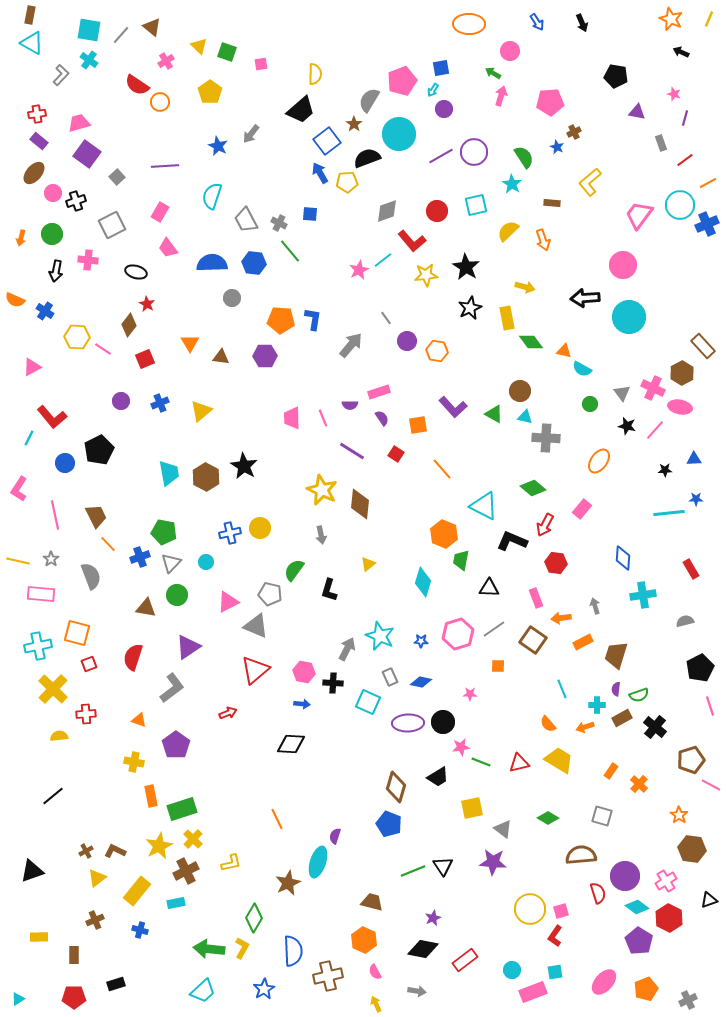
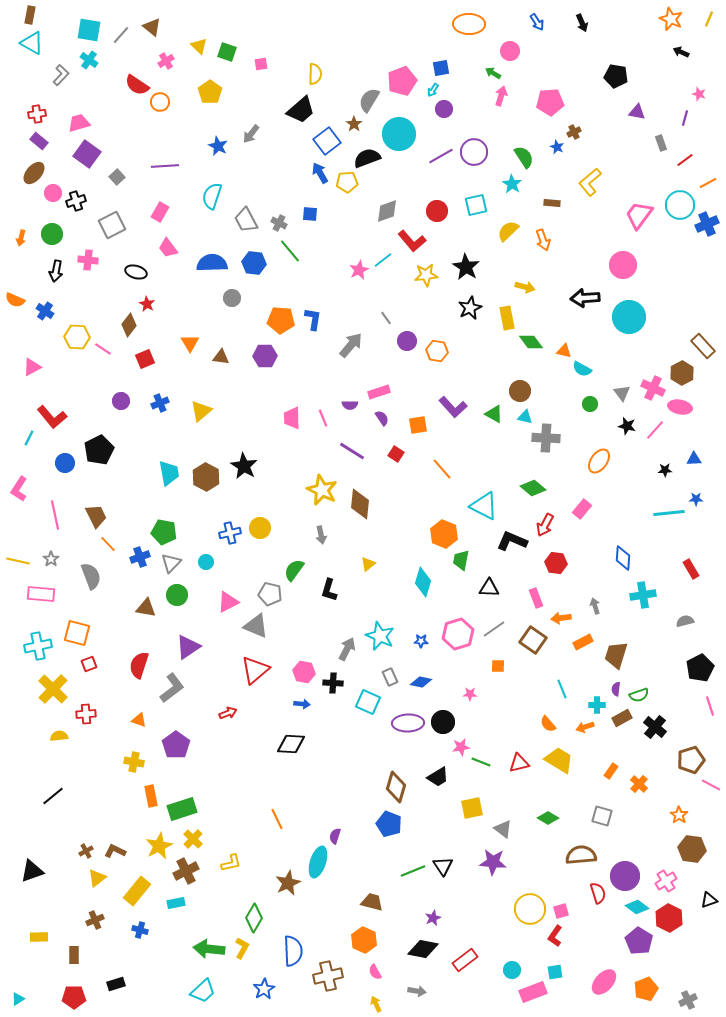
pink star at (674, 94): moved 25 px right
red semicircle at (133, 657): moved 6 px right, 8 px down
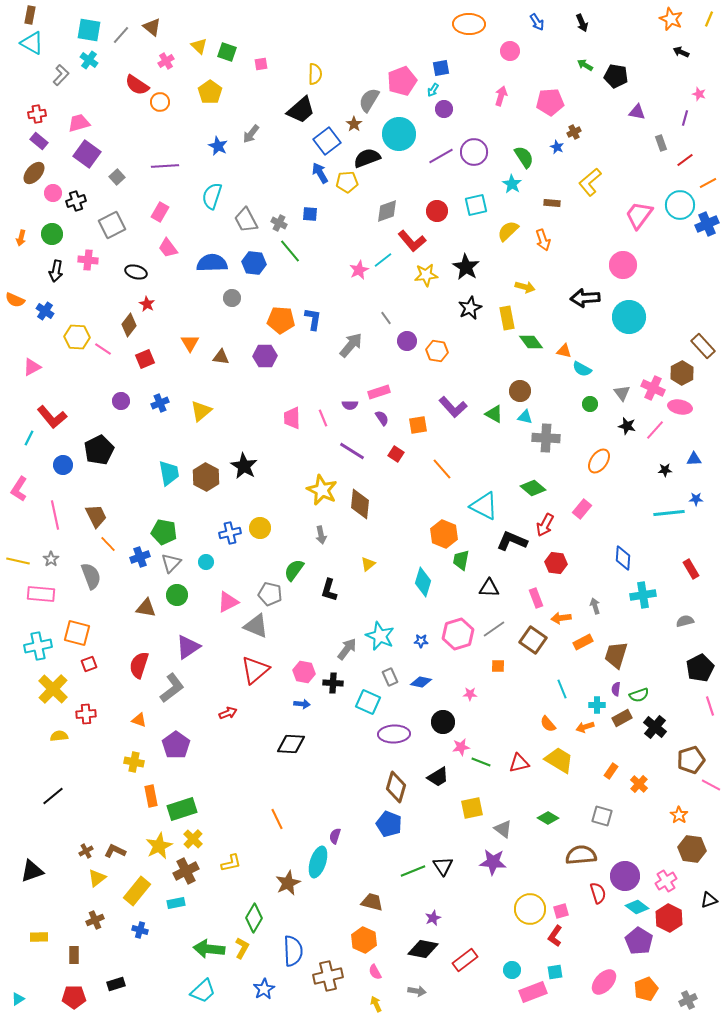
green arrow at (493, 73): moved 92 px right, 8 px up
blue circle at (65, 463): moved 2 px left, 2 px down
gray arrow at (347, 649): rotated 10 degrees clockwise
purple ellipse at (408, 723): moved 14 px left, 11 px down
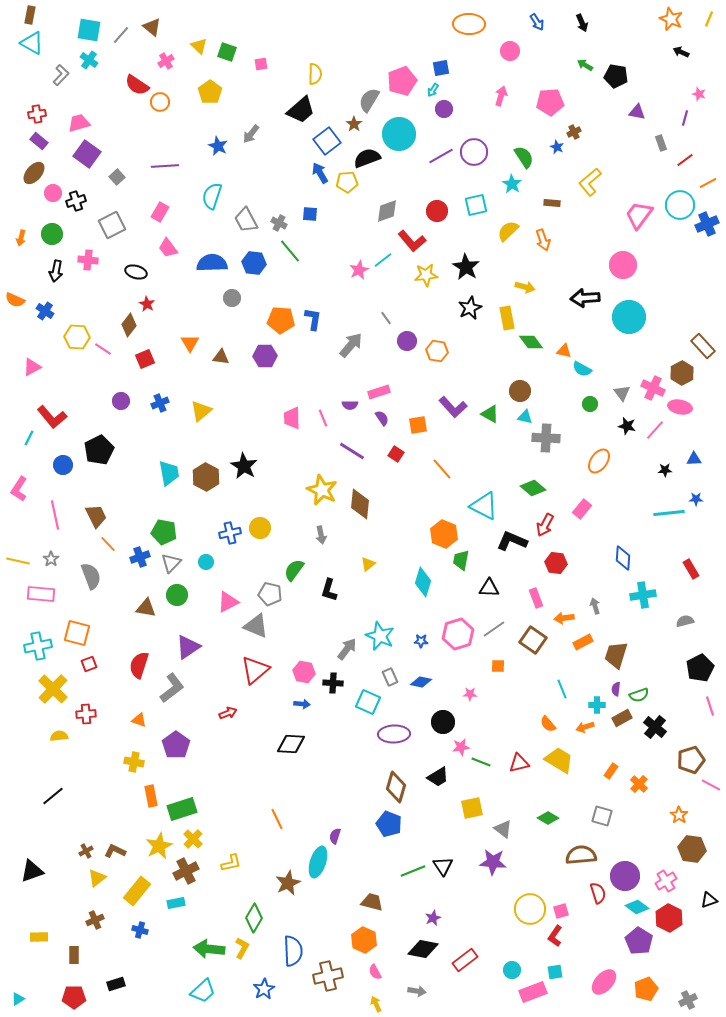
green triangle at (494, 414): moved 4 px left
orange arrow at (561, 618): moved 3 px right
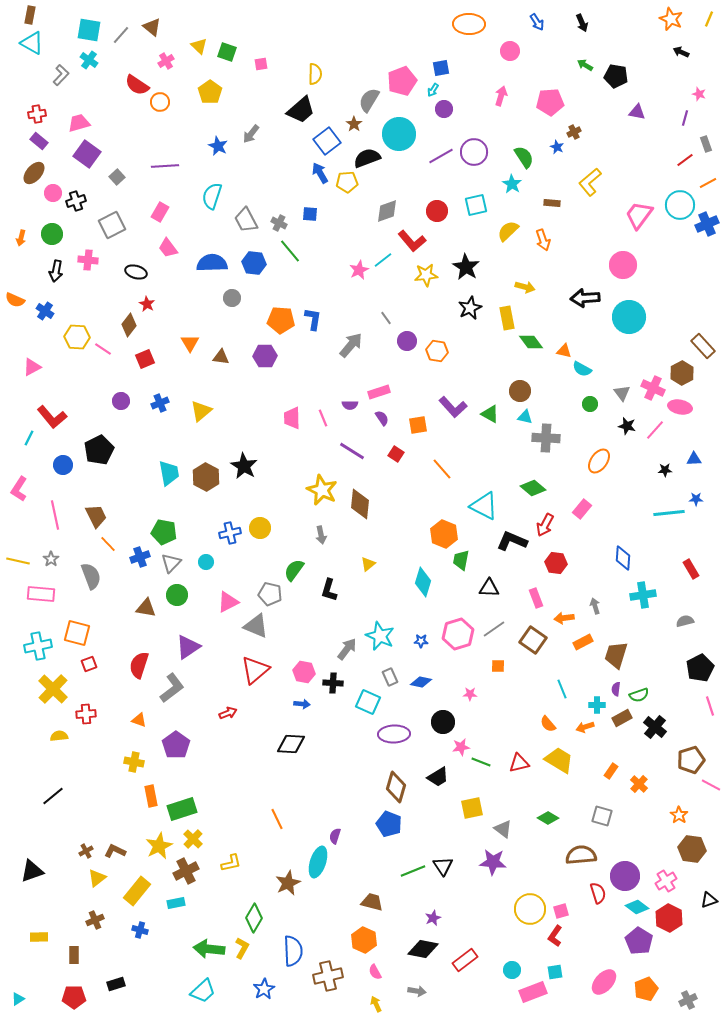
gray rectangle at (661, 143): moved 45 px right, 1 px down
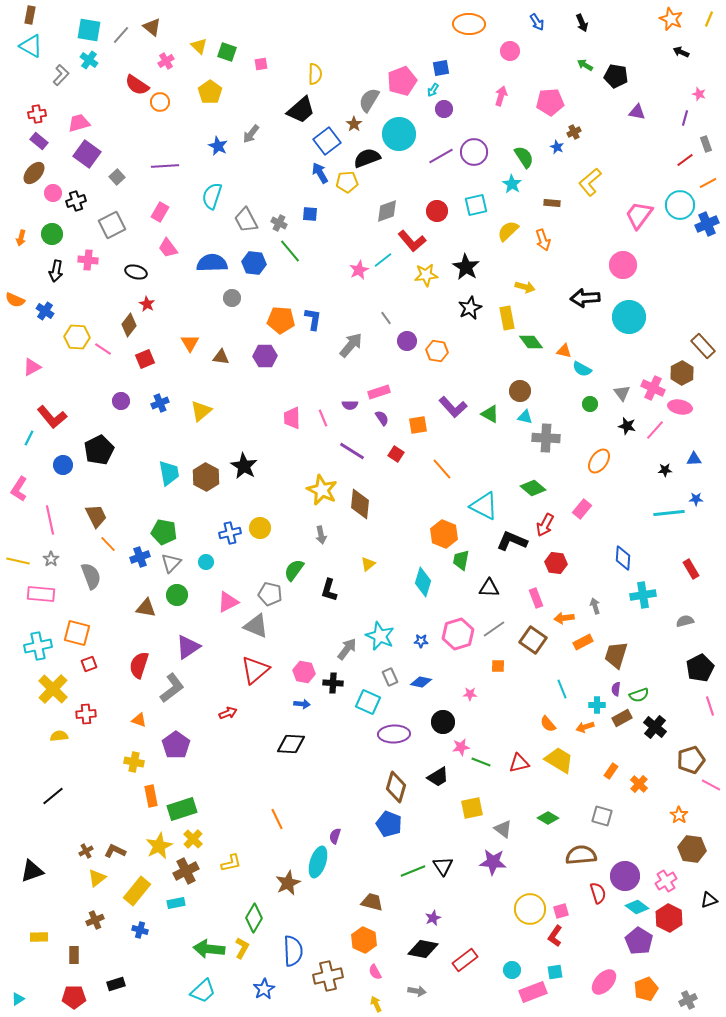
cyan triangle at (32, 43): moved 1 px left, 3 px down
pink line at (55, 515): moved 5 px left, 5 px down
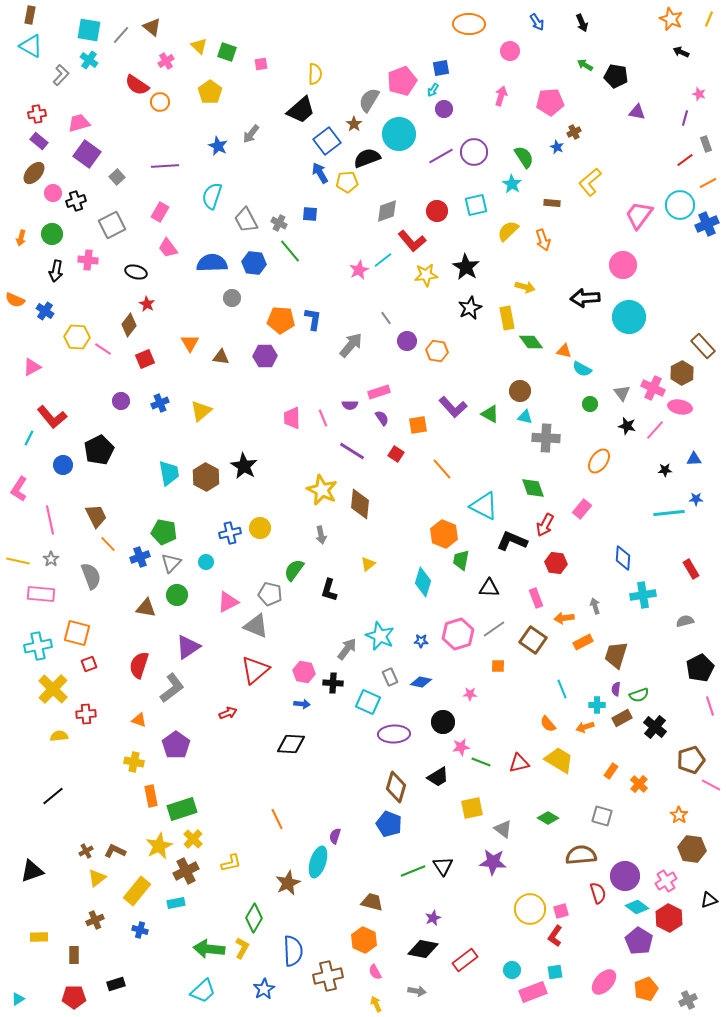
green diamond at (533, 488): rotated 30 degrees clockwise
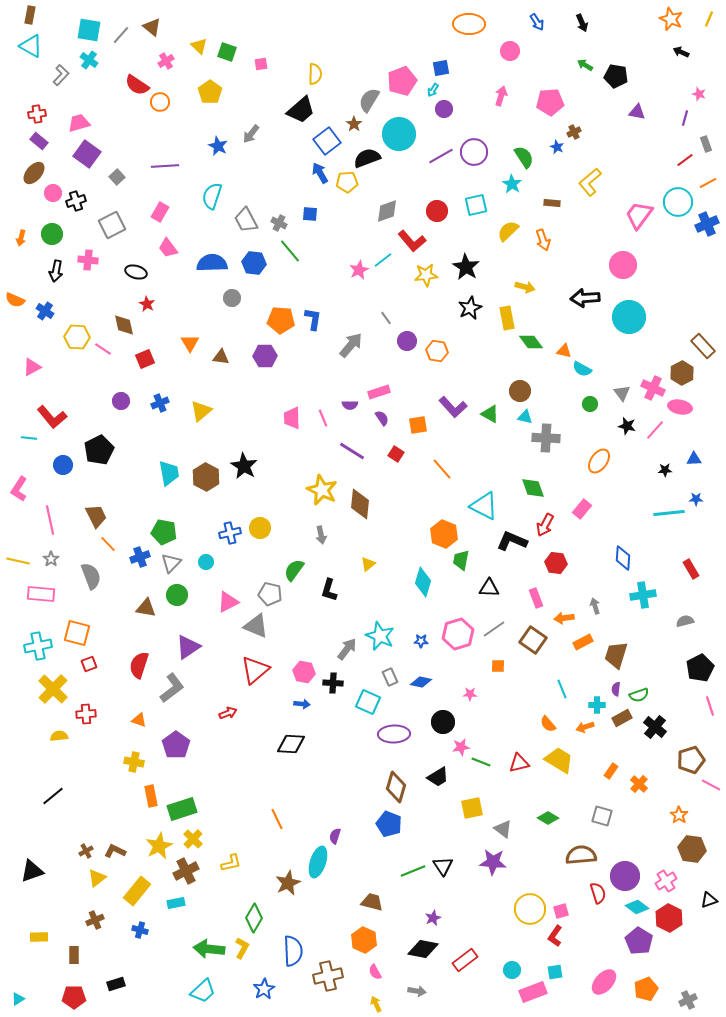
cyan circle at (680, 205): moved 2 px left, 3 px up
brown diamond at (129, 325): moved 5 px left; rotated 50 degrees counterclockwise
cyan line at (29, 438): rotated 70 degrees clockwise
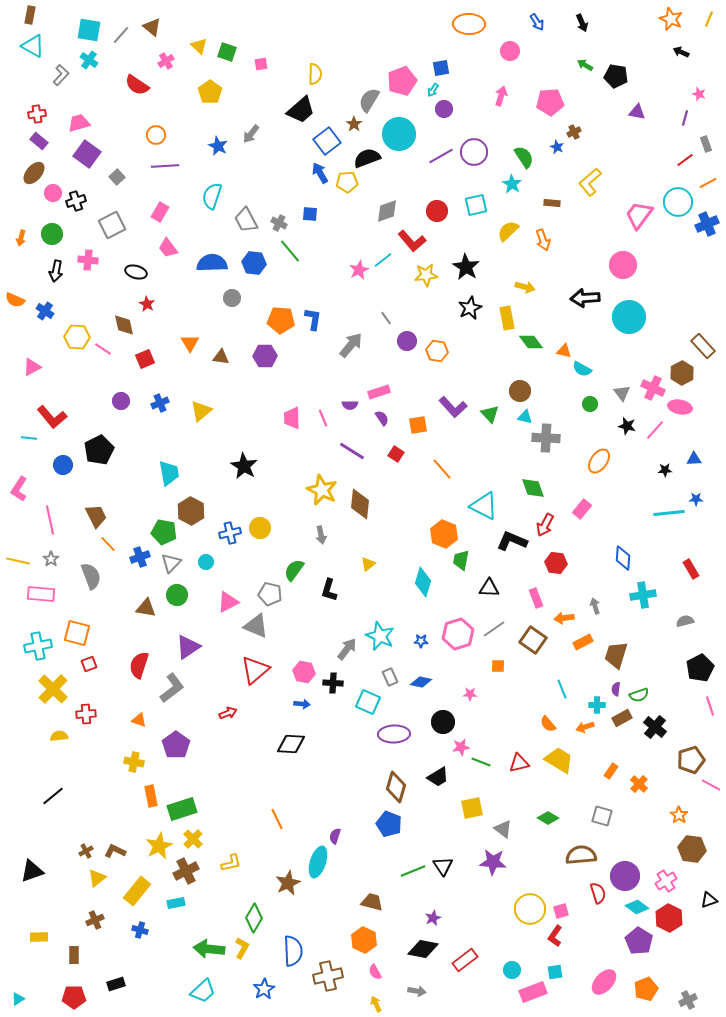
cyan triangle at (31, 46): moved 2 px right
orange circle at (160, 102): moved 4 px left, 33 px down
green triangle at (490, 414): rotated 18 degrees clockwise
brown hexagon at (206, 477): moved 15 px left, 34 px down
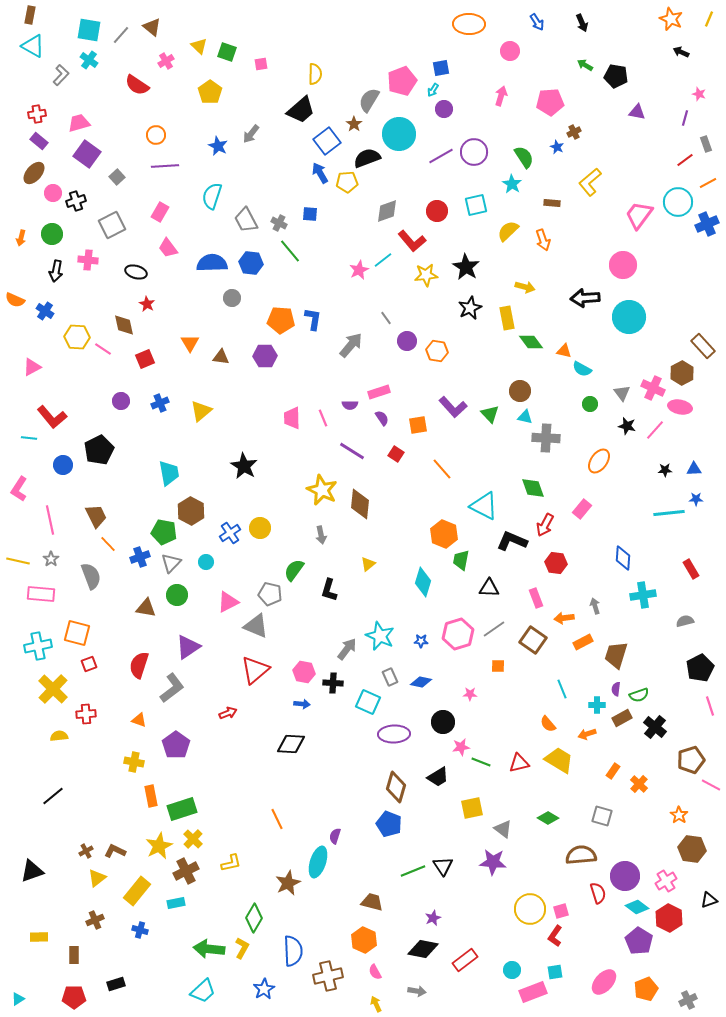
blue hexagon at (254, 263): moved 3 px left
blue triangle at (694, 459): moved 10 px down
blue cross at (230, 533): rotated 20 degrees counterclockwise
orange arrow at (585, 727): moved 2 px right, 7 px down
orange rectangle at (611, 771): moved 2 px right
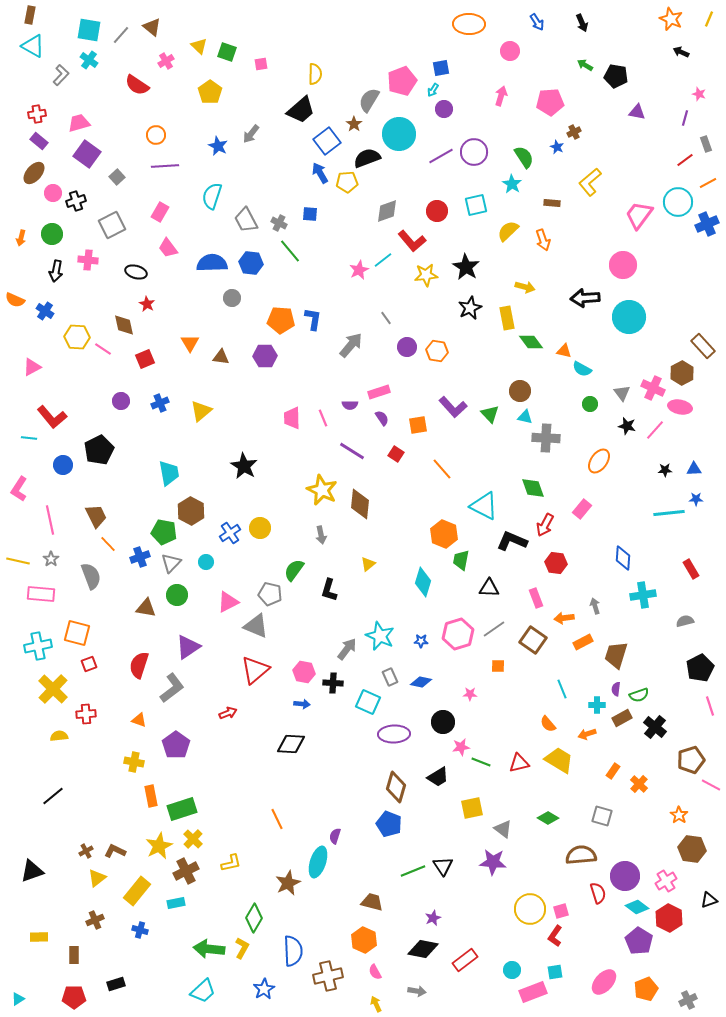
purple circle at (407, 341): moved 6 px down
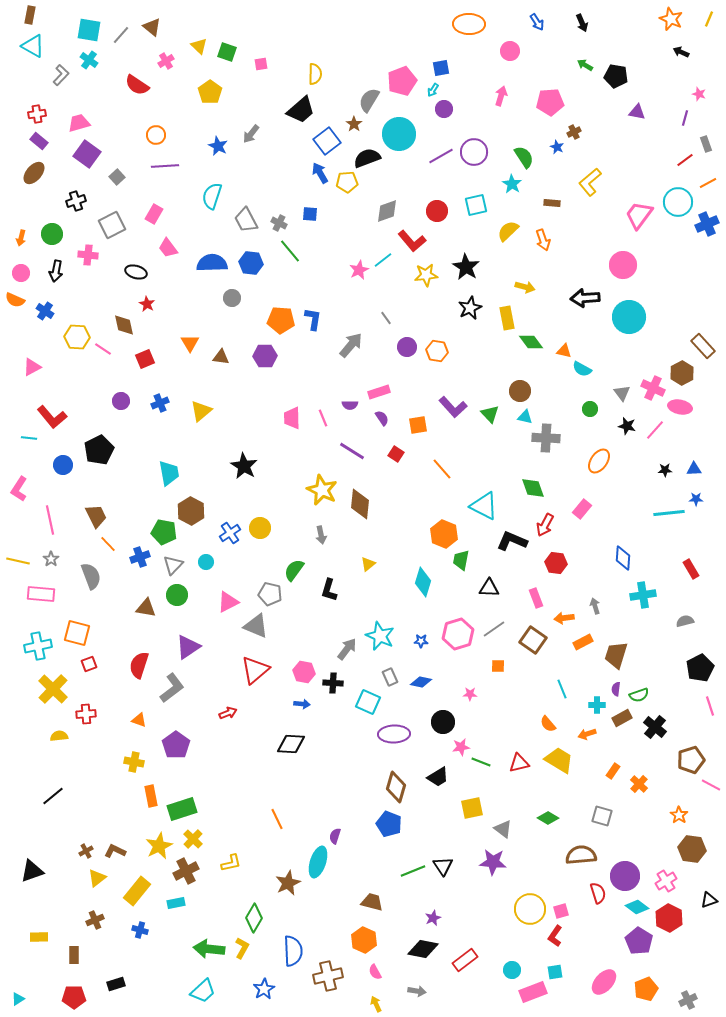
pink circle at (53, 193): moved 32 px left, 80 px down
pink rectangle at (160, 212): moved 6 px left, 2 px down
pink cross at (88, 260): moved 5 px up
green circle at (590, 404): moved 5 px down
gray triangle at (171, 563): moved 2 px right, 2 px down
